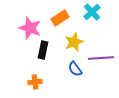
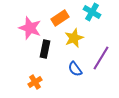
cyan cross: rotated 18 degrees counterclockwise
yellow star: moved 4 px up
black rectangle: moved 2 px right, 1 px up
purple line: rotated 55 degrees counterclockwise
orange cross: rotated 24 degrees counterclockwise
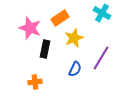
cyan cross: moved 10 px right, 1 px down
blue semicircle: rotated 119 degrees counterclockwise
orange cross: rotated 24 degrees clockwise
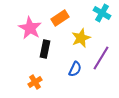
pink star: rotated 10 degrees clockwise
yellow star: moved 7 px right
orange cross: rotated 24 degrees counterclockwise
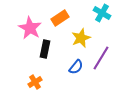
blue semicircle: moved 1 px right, 2 px up; rotated 14 degrees clockwise
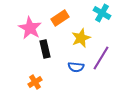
black rectangle: rotated 24 degrees counterclockwise
blue semicircle: rotated 56 degrees clockwise
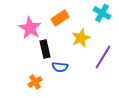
purple line: moved 2 px right, 1 px up
blue semicircle: moved 16 px left
